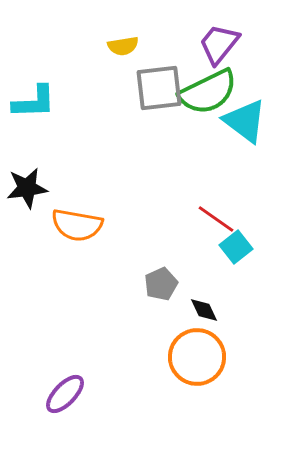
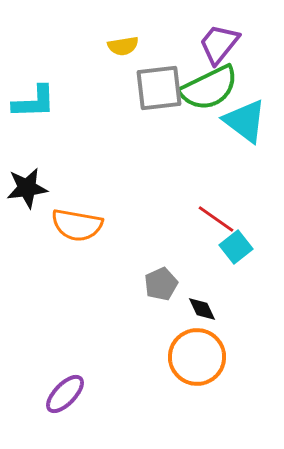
green semicircle: moved 1 px right, 4 px up
black diamond: moved 2 px left, 1 px up
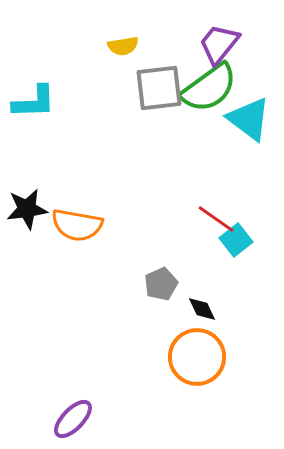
green semicircle: rotated 10 degrees counterclockwise
cyan triangle: moved 4 px right, 2 px up
black star: moved 21 px down
cyan square: moved 7 px up
purple ellipse: moved 8 px right, 25 px down
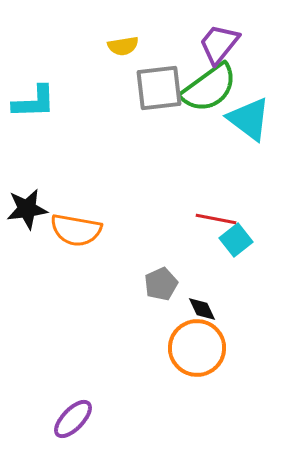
red line: rotated 24 degrees counterclockwise
orange semicircle: moved 1 px left, 5 px down
orange circle: moved 9 px up
